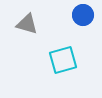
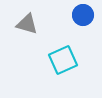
cyan square: rotated 8 degrees counterclockwise
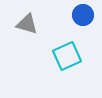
cyan square: moved 4 px right, 4 px up
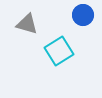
cyan square: moved 8 px left, 5 px up; rotated 8 degrees counterclockwise
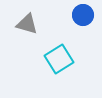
cyan square: moved 8 px down
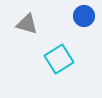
blue circle: moved 1 px right, 1 px down
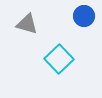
cyan square: rotated 12 degrees counterclockwise
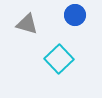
blue circle: moved 9 px left, 1 px up
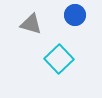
gray triangle: moved 4 px right
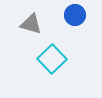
cyan square: moved 7 px left
